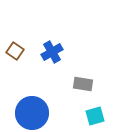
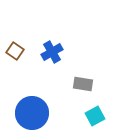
cyan square: rotated 12 degrees counterclockwise
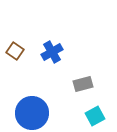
gray rectangle: rotated 24 degrees counterclockwise
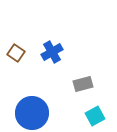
brown square: moved 1 px right, 2 px down
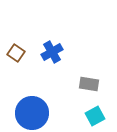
gray rectangle: moved 6 px right; rotated 24 degrees clockwise
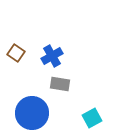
blue cross: moved 4 px down
gray rectangle: moved 29 px left
cyan square: moved 3 px left, 2 px down
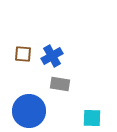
brown square: moved 7 px right, 1 px down; rotated 30 degrees counterclockwise
blue circle: moved 3 px left, 2 px up
cyan square: rotated 30 degrees clockwise
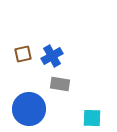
brown square: rotated 18 degrees counterclockwise
blue circle: moved 2 px up
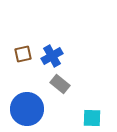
gray rectangle: rotated 30 degrees clockwise
blue circle: moved 2 px left
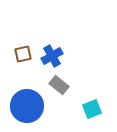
gray rectangle: moved 1 px left, 1 px down
blue circle: moved 3 px up
cyan square: moved 9 px up; rotated 24 degrees counterclockwise
